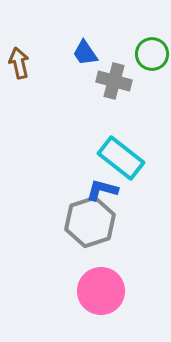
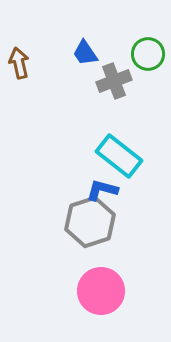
green circle: moved 4 px left
gray cross: rotated 36 degrees counterclockwise
cyan rectangle: moved 2 px left, 2 px up
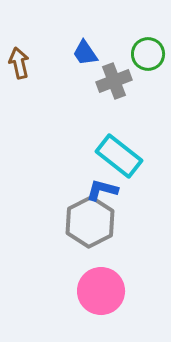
gray hexagon: rotated 9 degrees counterclockwise
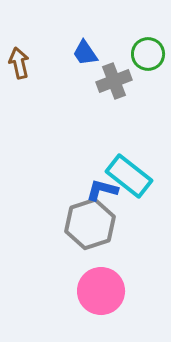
cyan rectangle: moved 10 px right, 20 px down
gray hexagon: moved 2 px down; rotated 9 degrees clockwise
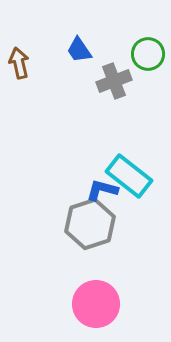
blue trapezoid: moved 6 px left, 3 px up
pink circle: moved 5 px left, 13 px down
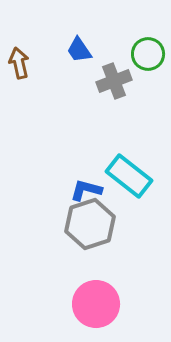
blue L-shape: moved 16 px left
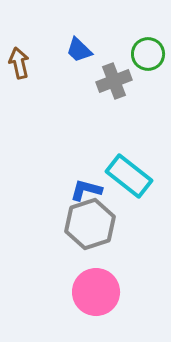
blue trapezoid: rotated 12 degrees counterclockwise
pink circle: moved 12 px up
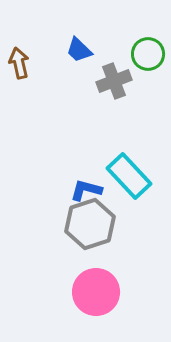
cyan rectangle: rotated 9 degrees clockwise
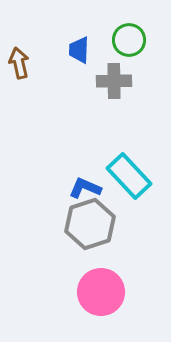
blue trapezoid: rotated 48 degrees clockwise
green circle: moved 19 px left, 14 px up
gray cross: rotated 20 degrees clockwise
blue L-shape: moved 1 px left, 2 px up; rotated 8 degrees clockwise
pink circle: moved 5 px right
